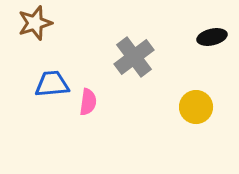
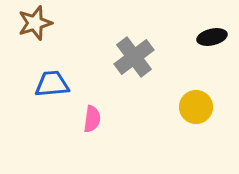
pink semicircle: moved 4 px right, 17 px down
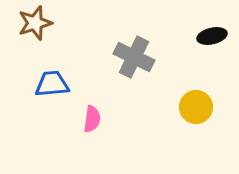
black ellipse: moved 1 px up
gray cross: rotated 27 degrees counterclockwise
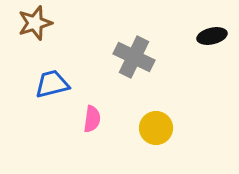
blue trapezoid: rotated 9 degrees counterclockwise
yellow circle: moved 40 px left, 21 px down
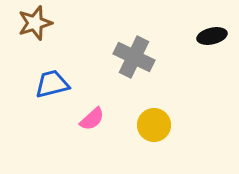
pink semicircle: rotated 40 degrees clockwise
yellow circle: moved 2 px left, 3 px up
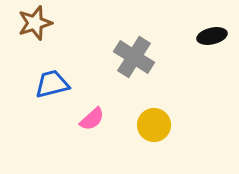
gray cross: rotated 6 degrees clockwise
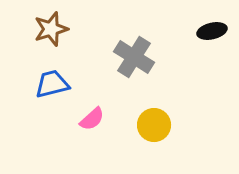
brown star: moved 16 px right, 6 px down
black ellipse: moved 5 px up
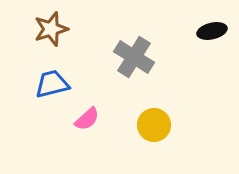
pink semicircle: moved 5 px left
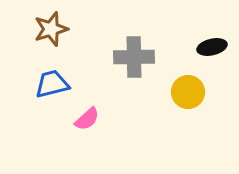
black ellipse: moved 16 px down
gray cross: rotated 33 degrees counterclockwise
yellow circle: moved 34 px right, 33 px up
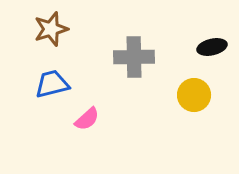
yellow circle: moved 6 px right, 3 px down
